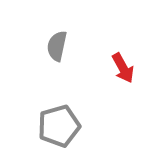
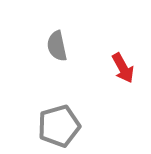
gray semicircle: rotated 24 degrees counterclockwise
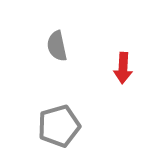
red arrow: rotated 32 degrees clockwise
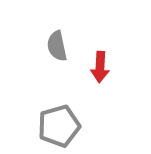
red arrow: moved 23 px left, 1 px up
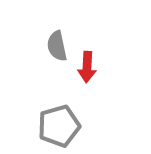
red arrow: moved 13 px left
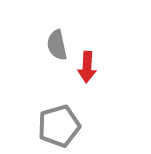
gray semicircle: moved 1 px up
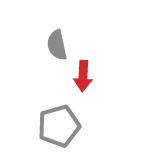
red arrow: moved 4 px left, 9 px down
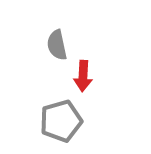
gray pentagon: moved 2 px right, 5 px up
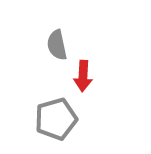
gray pentagon: moved 5 px left, 2 px up
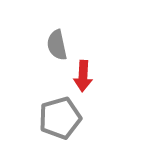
gray pentagon: moved 4 px right, 1 px up
